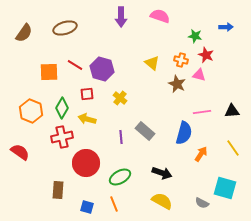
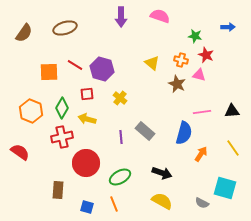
blue arrow: moved 2 px right
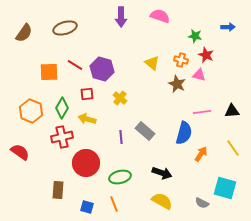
green ellipse: rotated 15 degrees clockwise
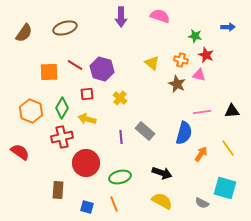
yellow line: moved 5 px left
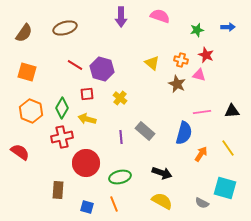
green star: moved 2 px right, 6 px up; rotated 24 degrees counterclockwise
orange square: moved 22 px left; rotated 18 degrees clockwise
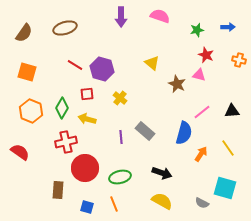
orange cross: moved 58 px right
pink line: rotated 30 degrees counterclockwise
red cross: moved 4 px right, 5 px down
red circle: moved 1 px left, 5 px down
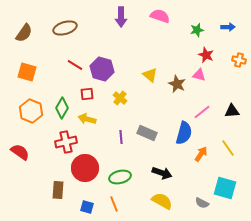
yellow triangle: moved 2 px left, 12 px down
gray rectangle: moved 2 px right, 2 px down; rotated 18 degrees counterclockwise
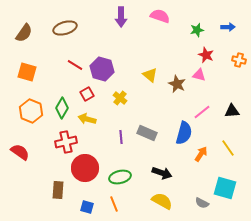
red square: rotated 24 degrees counterclockwise
